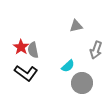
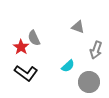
gray triangle: moved 2 px right, 1 px down; rotated 32 degrees clockwise
gray semicircle: moved 1 px right, 12 px up; rotated 14 degrees counterclockwise
gray circle: moved 7 px right, 1 px up
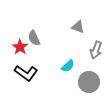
red star: moved 1 px left
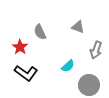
gray semicircle: moved 6 px right, 6 px up
gray circle: moved 3 px down
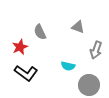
red star: rotated 14 degrees clockwise
cyan semicircle: rotated 56 degrees clockwise
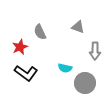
gray arrow: moved 1 px left, 1 px down; rotated 18 degrees counterclockwise
cyan semicircle: moved 3 px left, 2 px down
gray circle: moved 4 px left, 2 px up
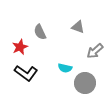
gray arrow: rotated 48 degrees clockwise
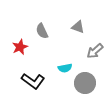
gray semicircle: moved 2 px right, 1 px up
cyan semicircle: rotated 24 degrees counterclockwise
black L-shape: moved 7 px right, 8 px down
